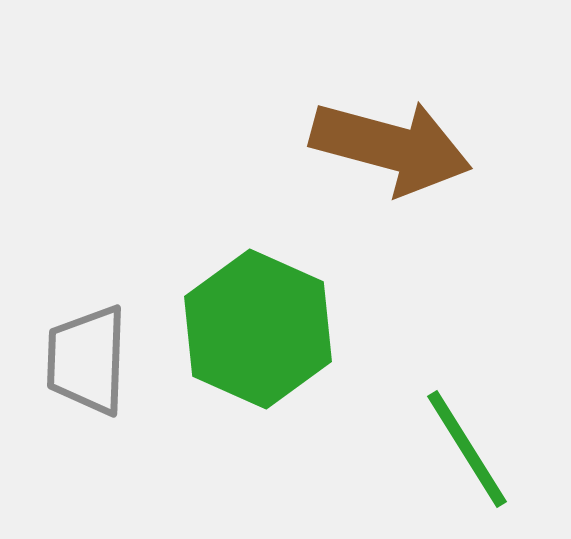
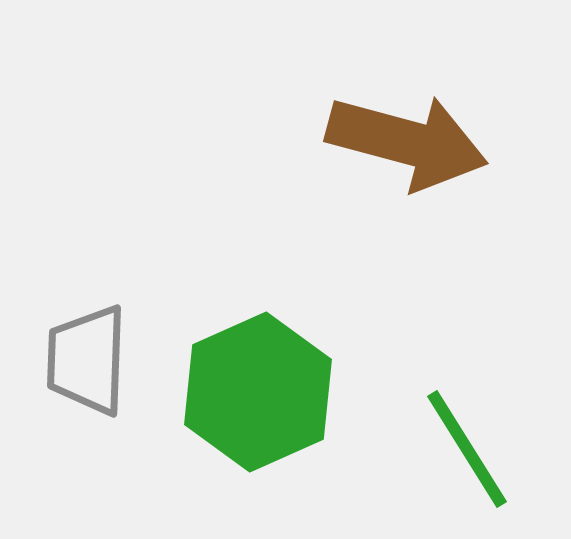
brown arrow: moved 16 px right, 5 px up
green hexagon: moved 63 px down; rotated 12 degrees clockwise
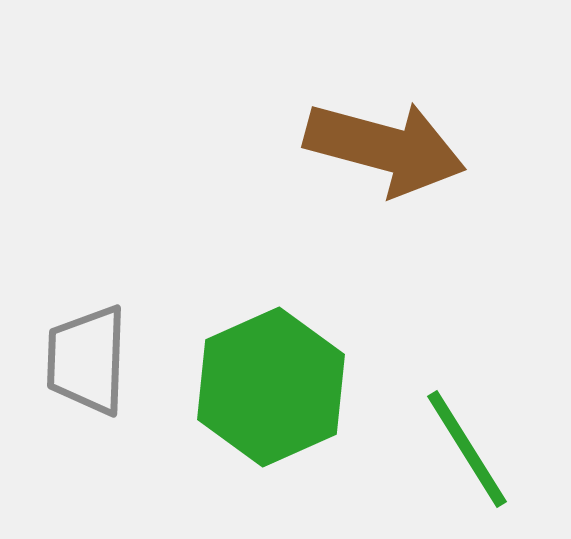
brown arrow: moved 22 px left, 6 px down
green hexagon: moved 13 px right, 5 px up
